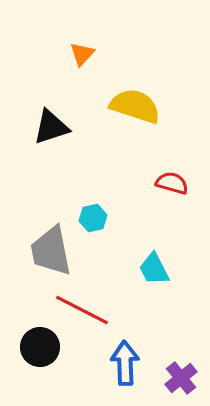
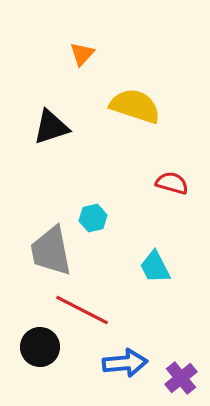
cyan trapezoid: moved 1 px right, 2 px up
blue arrow: rotated 87 degrees clockwise
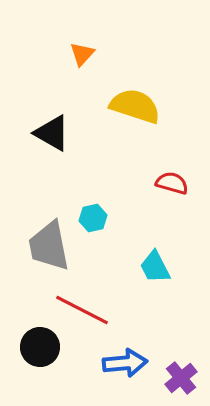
black triangle: moved 1 px right, 6 px down; rotated 48 degrees clockwise
gray trapezoid: moved 2 px left, 5 px up
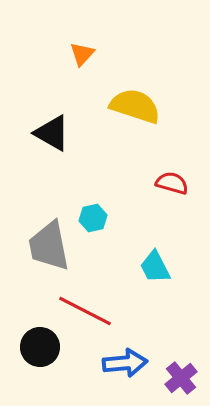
red line: moved 3 px right, 1 px down
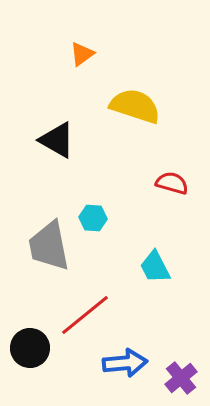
orange triangle: rotated 12 degrees clockwise
black triangle: moved 5 px right, 7 px down
cyan hexagon: rotated 16 degrees clockwise
red line: moved 4 px down; rotated 66 degrees counterclockwise
black circle: moved 10 px left, 1 px down
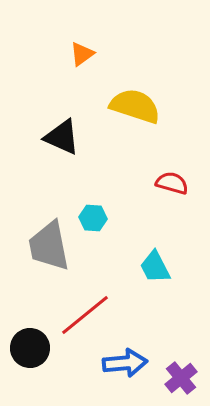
black triangle: moved 5 px right, 3 px up; rotated 6 degrees counterclockwise
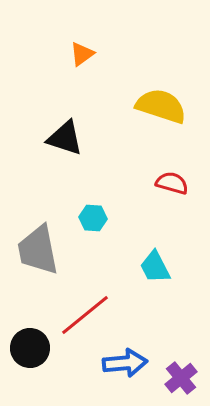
yellow semicircle: moved 26 px right
black triangle: moved 3 px right, 1 px down; rotated 6 degrees counterclockwise
gray trapezoid: moved 11 px left, 4 px down
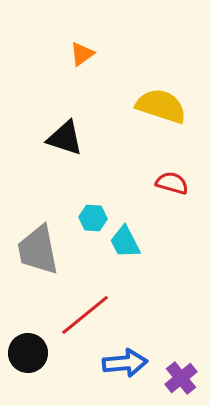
cyan trapezoid: moved 30 px left, 25 px up
black circle: moved 2 px left, 5 px down
